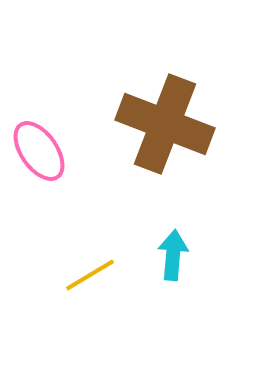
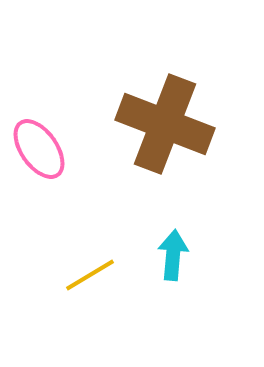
pink ellipse: moved 2 px up
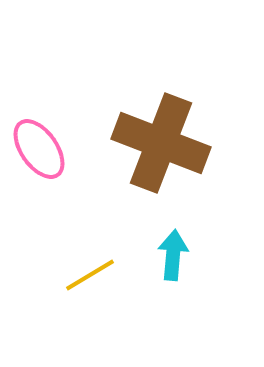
brown cross: moved 4 px left, 19 px down
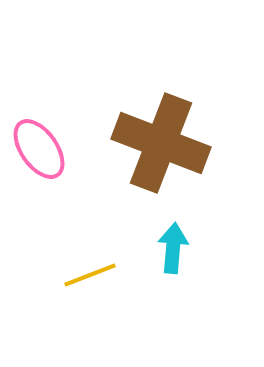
cyan arrow: moved 7 px up
yellow line: rotated 10 degrees clockwise
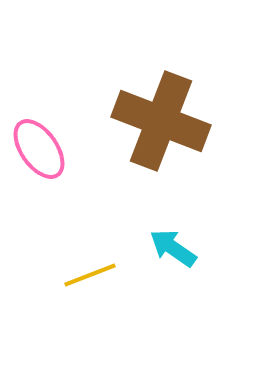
brown cross: moved 22 px up
cyan arrow: rotated 60 degrees counterclockwise
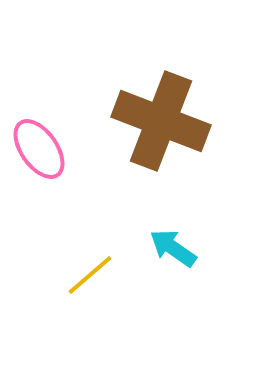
yellow line: rotated 20 degrees counterclockwise
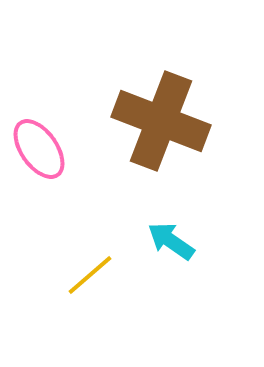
cyan arrow: moved 2 px left, 7 px up
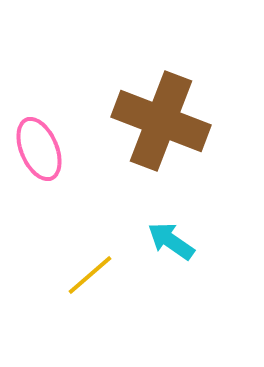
pink ellipse: rotated 12 degrees clockwise
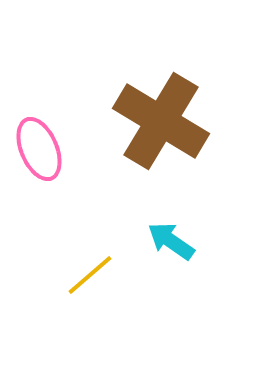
brown cross: rotated 10 degrees clockwise
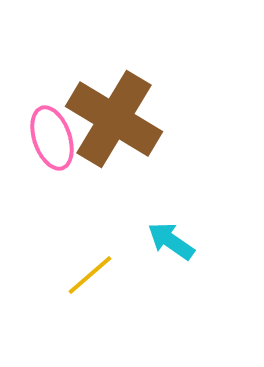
brown cross: moved 47 px left, 2 px up
pink ellipse: moved 13 px right, 11 px up; rotated 4 degrees clockwise
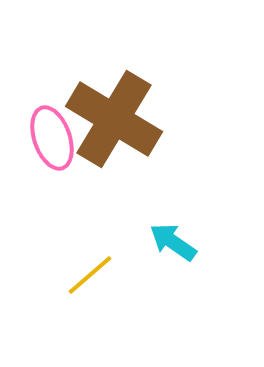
cyan arrow: moved 2 px right, 1 px down
